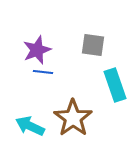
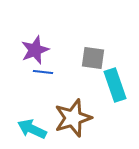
gray square: moved 13 px down
purple star: moved 2 px left
brown star: rotated 18 degrees clockwise
cyan arrow: moved 2 px right, 3 px down
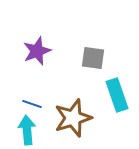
purple star: moved 2 px right, 1 px down
blue line: moved 11 px left, 32 px down; rotated 12 degrees clockwise
cyan rectangle: moved 2 px right, 10 px down
cyan arrow: moved 5 px left, 1 px down; rotated 60 degrees clockwise
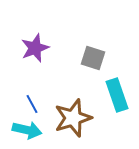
purple star: moved 2 px left, 3 px up
gray square: rotated 10 degrees clockwise
blue line: rotated 42 degrees clockwise
cyan arrow: rotated 108 degrees clockwise
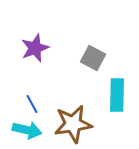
gray square: rotated 10 degrees clockwise
cyan rectangle: rotated 20 degrees clockwise
brown star: moved 6 px down; rotated 9 degrees clockwise
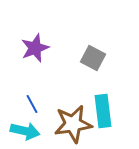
cyan rectangle: moved 14 px left, 16 px down; rotated 8 degrees counterclockwise
cyan arrow: moved 2 px left, 1 px down
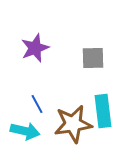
gray square: rotated 30 degrees counterclockwise
blue line: moved 5 px right
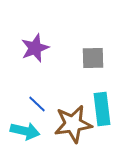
blue line: rotated 18 degrees counterclockwise
cyan rectangle: moved 1 px left, 2 px up
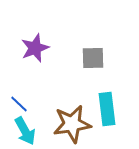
blue line: moved 18 px left
cyan rectangle: moved 5 px right
brown star: moved 1 px left
cyan arrow: rotated 48 degrees clockwise
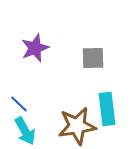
brown star: moved 5 px right, 2 px down
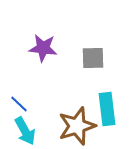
purple star: moved 8 px right; rotated 28 degrees clockwise
brown star: rotated 9 degrees counterclockwise
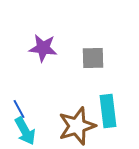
blue line: moved 5 px down; rotated 18 degrees clockwise
cyan rectangle: moved 1 px right, 2 px down
